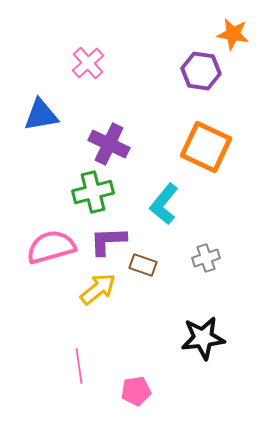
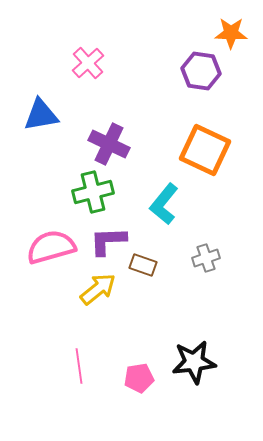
orange star: moved 2 px left, 1 px up; rotated 8 degrees counterclockwise
orange square: moved 1 px left, 3 px down
black star: moved 9 px left, 24 px down
pink pentagon: moved 3 px right, 13 px up
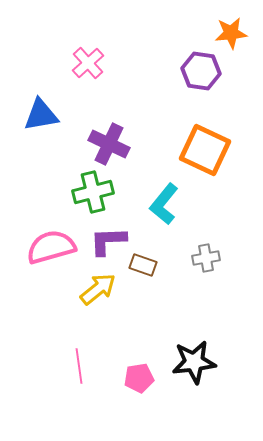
orange star: rotated 8 degrees counterclockwise
gray cross: rotated 8 degrees clockwise
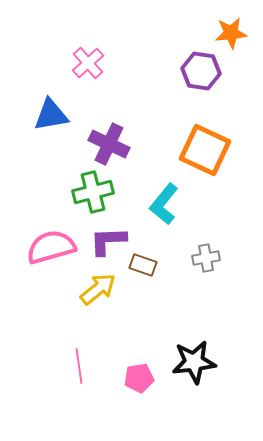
blue triangle: moved 10 px right
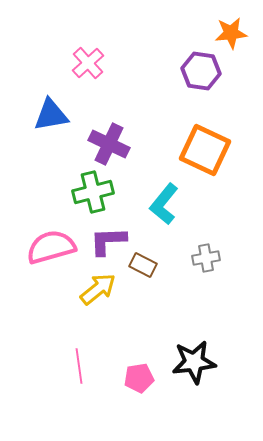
brown rectangle: rotated 8 degrees clockwise
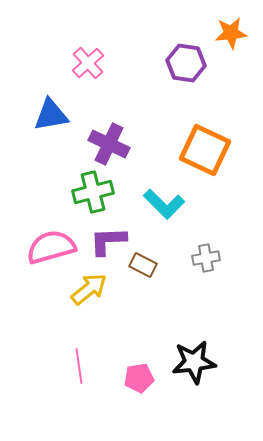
purple hexagon: moved 15 px left, 8 px up
cyan L-shape: rotated 84 degrees counterclockwise
yellow arrow: moved 9 px left
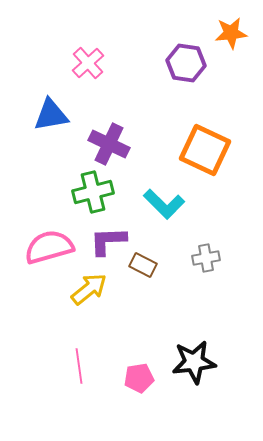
pink semicircle: moved 2 px left
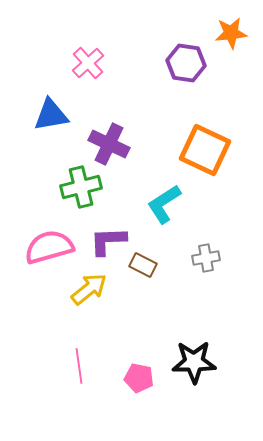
green cross: moved 12 px left, 5 px up
cyan L-shape: rotated 102 degrees clockwise
black star: rotated 6 degrees clockwise
pink pentagon: rotated 20 degrees clockwise
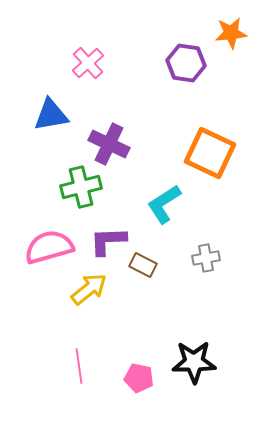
orange square: moved 5 px right, 3 px down
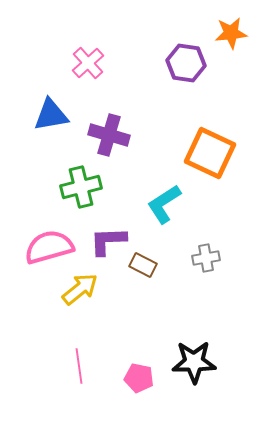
purple cross: moved 9 px up; rotated 9 degrees counterclockwise
yellow arrow: moved 9 px left
